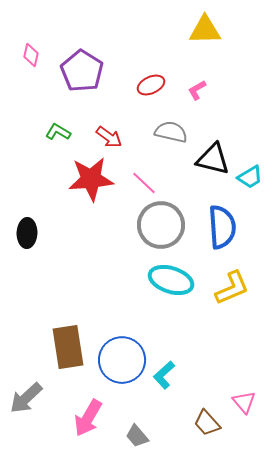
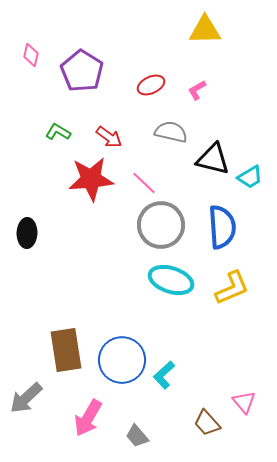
brown rectangle: moved 2 px left, 3 px down
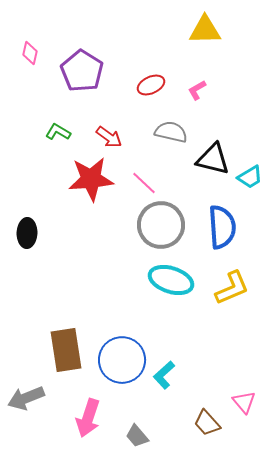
pink diamond: moved 1 px left, 2 px up
gray arrow: rotated 21 degrees clockwise
pink arrow: rotated 12 degrees counterclockwise
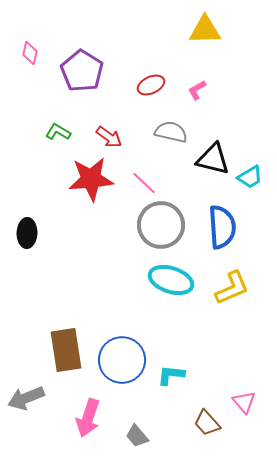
cyan L-shape: moved 7 px right; rotated 48 degrees clockwise
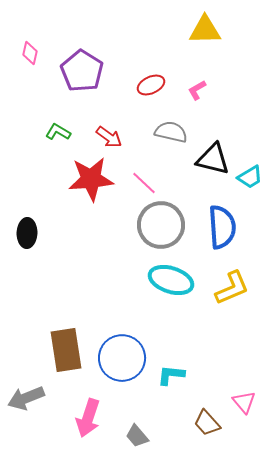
blue circle: moved 2 px up
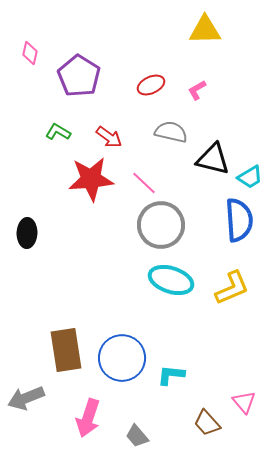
purple pentagon: moved 3 px left, 5 px down
blue semicircle: moved 17 px right, 7 px up
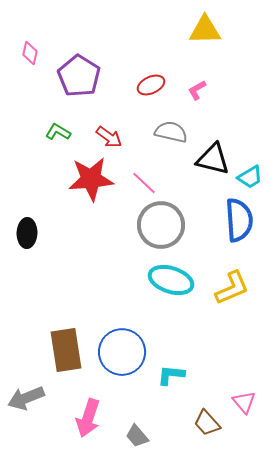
blue circle: moved 6 px up
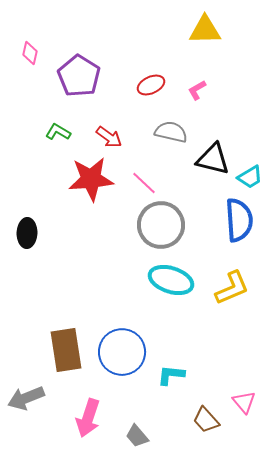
brown trapezoid: moved 1 px left, 3 px up
